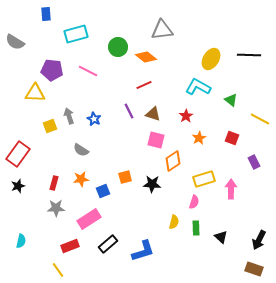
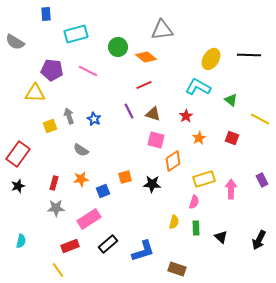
purple rectangle at (254, 162): moved 8 px right, 18 px down
brown rectangle at (254, 269): moved 77 px left
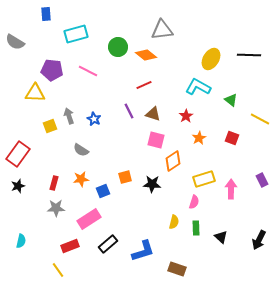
orange diamond at (146, 57): moved 2 px up
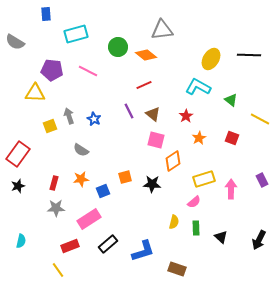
brown triangle at (153, 114): rotated 21 degrees clockwise
pink semicircle at (194, 202): rotated 32 degrees clockwise
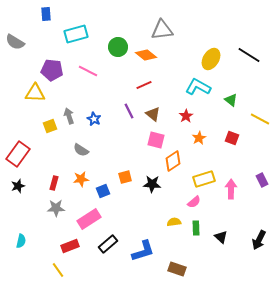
black line at (249, 55): rotated 30 degrees clockwise
yellow semicircle at (174, 222): rotated 112 degrees counterclockwise
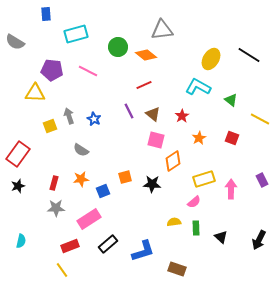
red star at (186, 116): moved 4 px left
yellow line at (58, 270): moved 4 px right
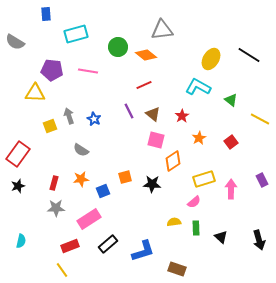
pink line at (88, 71): rotated 18 degrees counterclockwise
red square at (232, 138): moved 1 px left, 4 px down; rotated 32 degrees clockwise
black arrow at (259, 240): rotated 42 degrees counterclockwise
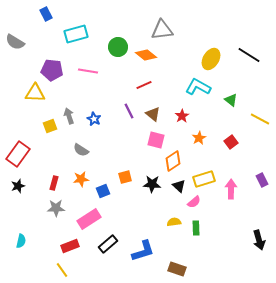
blue rectangle at (46, 14): rotated 24 degrees counterclockwise
black triangle at (221, 237): moved 42 px left, 51 px up
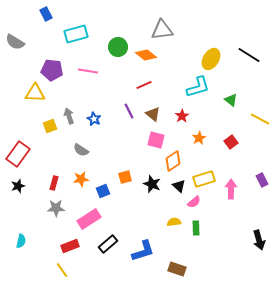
cyan L-shape at (198, 87): rotated 135 degrees clockwise
black star at (152, 184): rotated 18 degrees clockwise
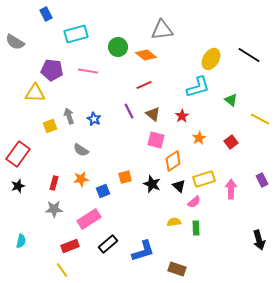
gray star at (56, 208): moved 2 px left, 1 px down
